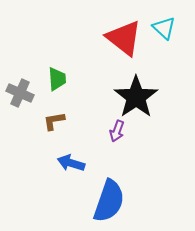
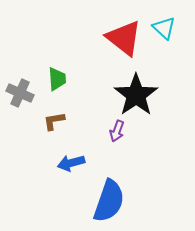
black star: moved 2 px up
blue arrow: rotated 32 degrees counterclockwise
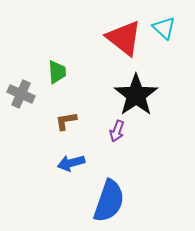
green trapezoid: moved 7 px up
gray cross: moved 1 px right, 1 px down
brown L-shape: moved 12 px right
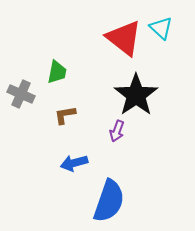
cyan triangle: moved 3 px left
green trapezoid: rotated 15 degrees clockwise
brown L-shape: moved 1 px left, 6 px up
blue arrow: moved 3 px right
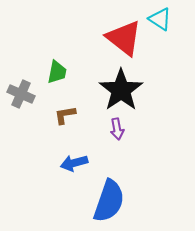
cyan triangle: moved 1 px left, 9 px up; rotated 10 degrees counterclockwise
black star: moved 15 px left, 5 px up
purple arrow: moved 2 px up; rotated 30 degrees counterclockwise
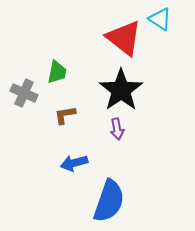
gray cross: moved 3 px right, 1 px up
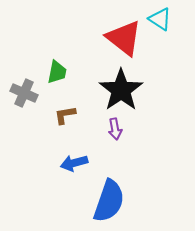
purple arrow: moved 2 px left
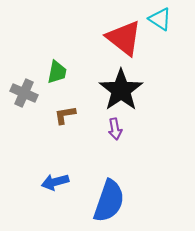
blue arrow: moved 19 px left, 19 px down
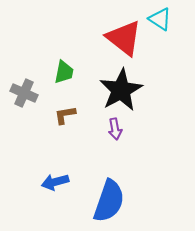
green trapezoid: moved 7 px right
black star: rotated 6 degrees clockwise
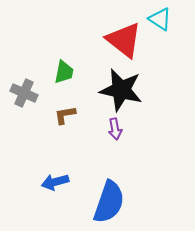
red triangle: moved 2 px down
black star: rotated 30 degrees counterclockwise
blue semicircle: moved 1 px down
